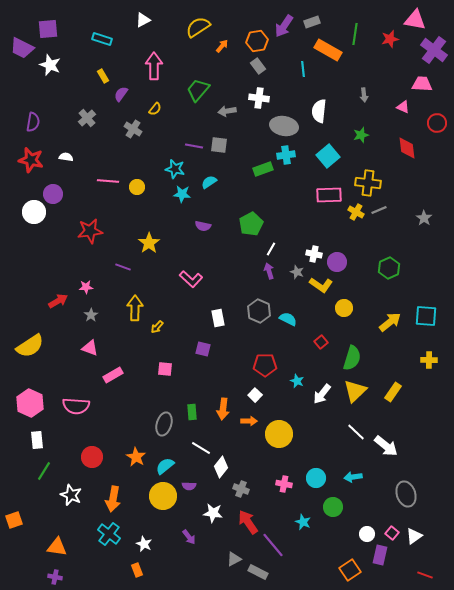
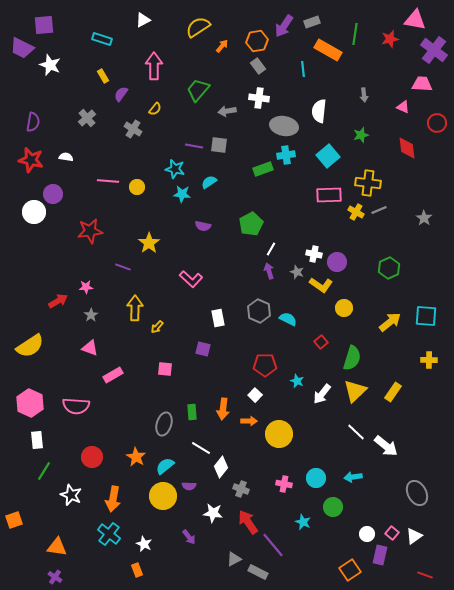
purple square at (48, 29): moved 4 px left, 4 px up
gray ellipse at (406, 494): moved 11 px right, 1 px up; rotated 10 degrees counterclockwise
purple cross at (55, 577): rotated 24 degrees clockwise
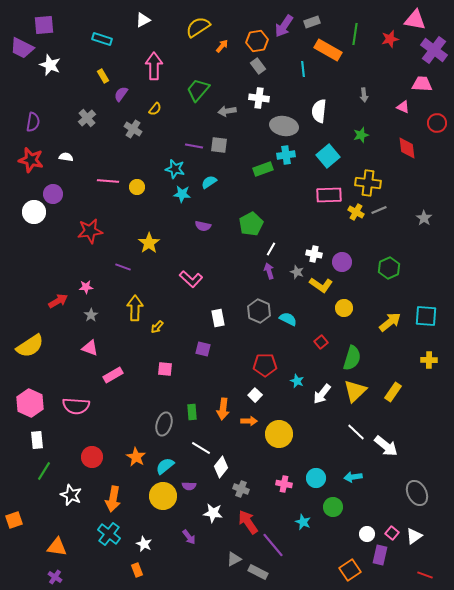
purple circle at (337, 262): moved 5 px right
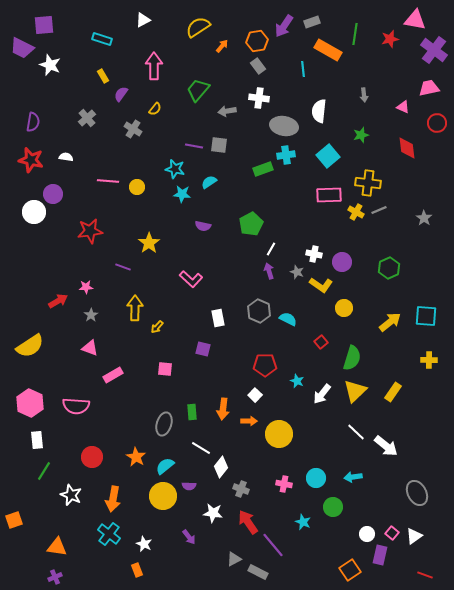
pink trapezoid at (422, 84): moved 7 px right, 4 px down; rotated 15 degrees counterclockwise
purple cross at (55, 577): rotated 32 degrees clockwise
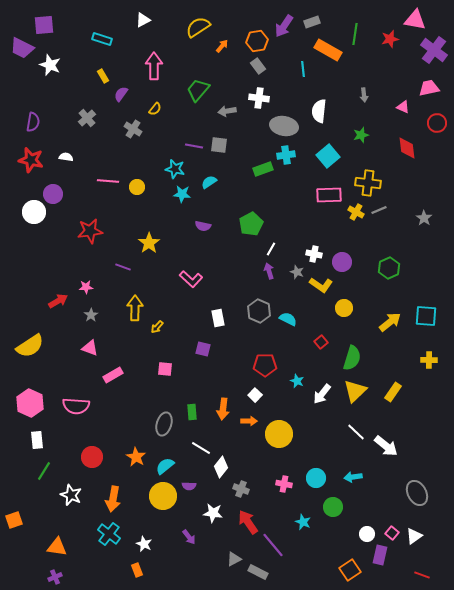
red line at (425, 575): moved 3 px left
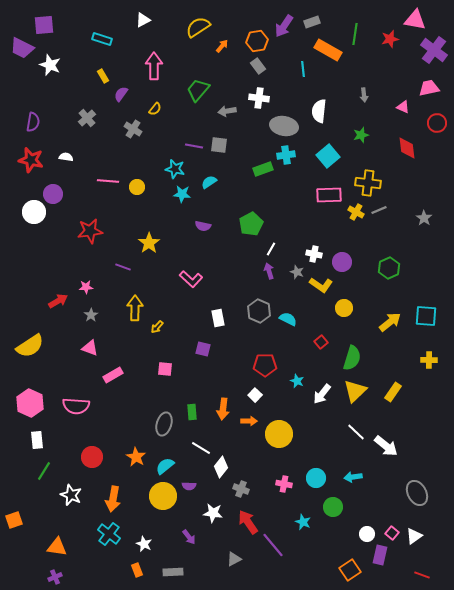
gray rectangle at (258, 572): moved 85 px left; rotated 30 degrees counterclockwise
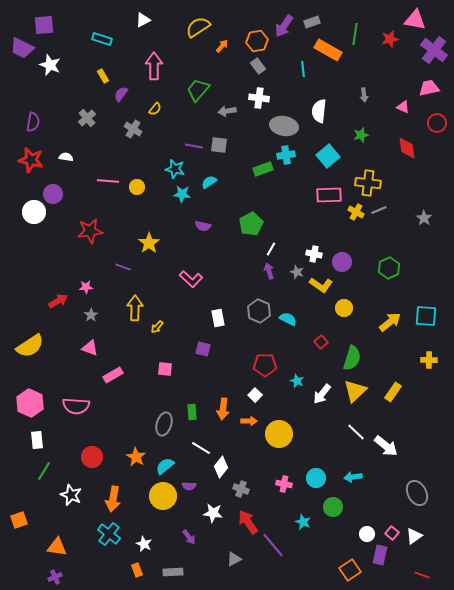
orange square at (14, 520): moved 5 px right
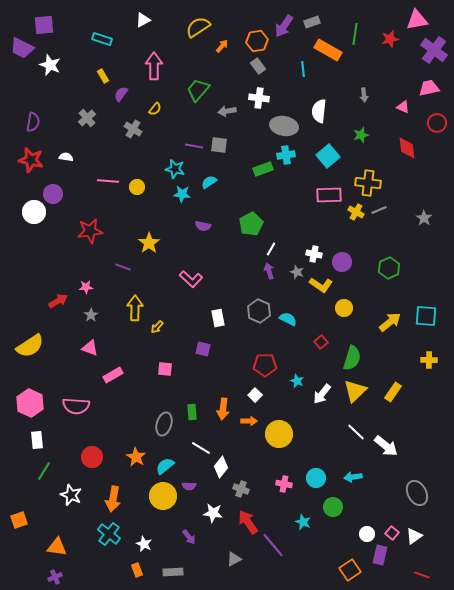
pink triangle at (415, 20): moved 2 px right; rotated 20 degrees counterclockwise
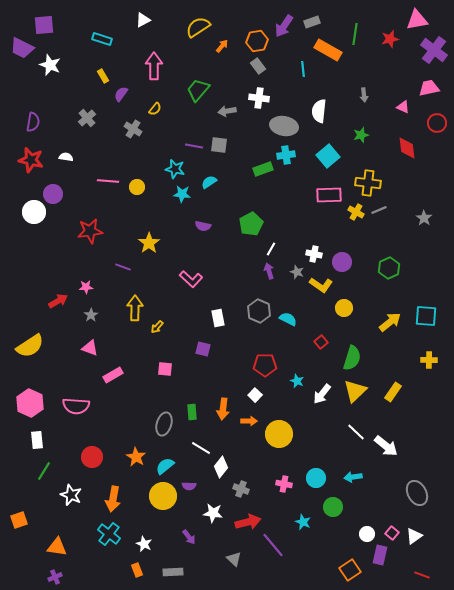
red arrow at (248, 522): rotated 110 degrees clockwise
gray triangle at (234, 559): rotated 49 degrees counterclockwise
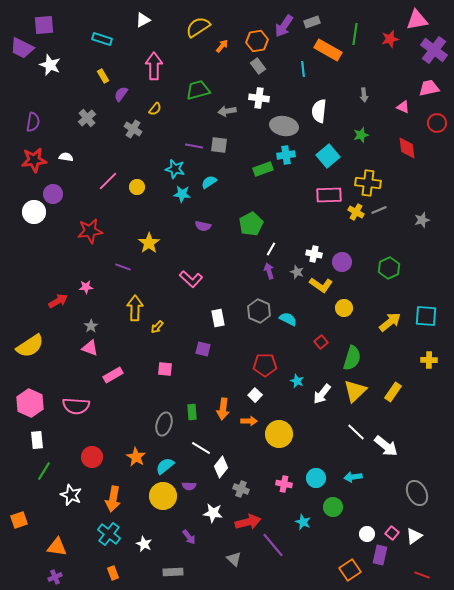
green trapezoid at (198, 90): rotated 35 degrees clockwise
red star at (31, 160): moved 3 px right; rotated 20 degrees counterclockwise
pink line at (108, 181): rotated 50 degrees counterclockwise
gray star at (424, 218): moved 2 px left, 2 px down; rotated 21 degrees clockwise
gray star at (91, 315): moved 11 px down
orange rectangle at (137, 570): moved 24 px left, 3 px down
